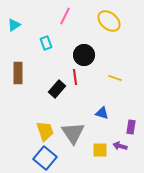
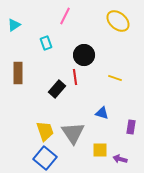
yellow ellipse: moved 9 px right
purple arrow: moved 13 px down
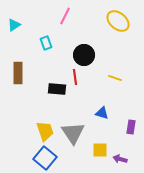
black rectangle: rotated 54 degrees clockwise
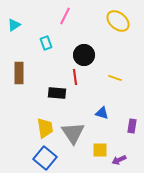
brown rectangle: moved 1 px right
black rectangle: moved 4 px down
purple rectangle: moved 1 px right, 1 px up
yellow trapezoid: moved 3 px up; rotated 10 degrees clockwise
purple arrow: moved 1 px left, 1 px down; rotated 40 degrees counterclockwise
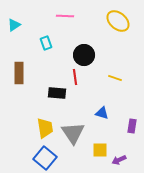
pink line: rotated 66 degrees clockwise
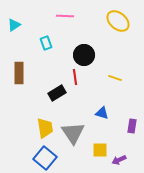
black rectangle: rotated 36 degrees counterclockwise
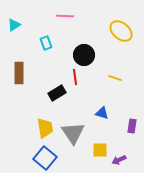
yellow ellipse: moved 3 px right, 10 px down
